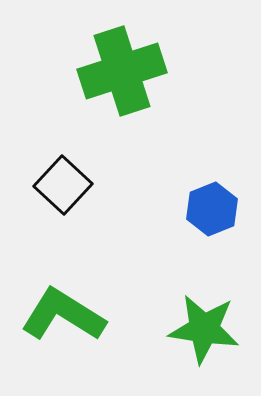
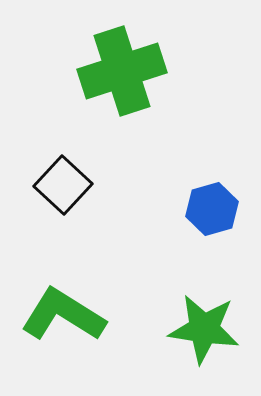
blue hexagon: rotated 6 degrees clockwise
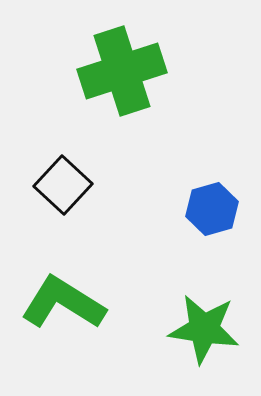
green L-shape: moved 12 px up
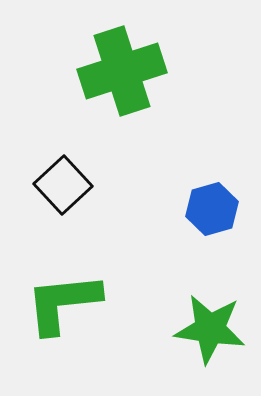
black square: rotated 4 degrees clockwise
green L-shape: rotated 38 degrees counterclockwise
green star: moved 6 px right
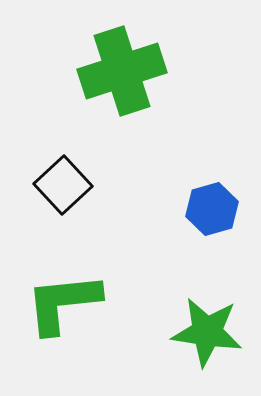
green star: moved 3 px left, 3 px down
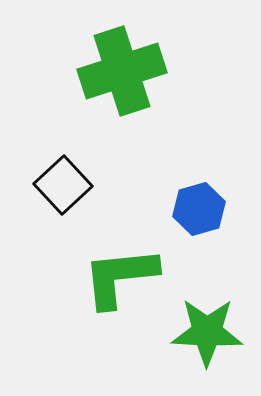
blue hexagon: moved 13 px left
green L-shape: moved 57 px right, 26 px up
green star: rotated 6 degrees counterclockwise
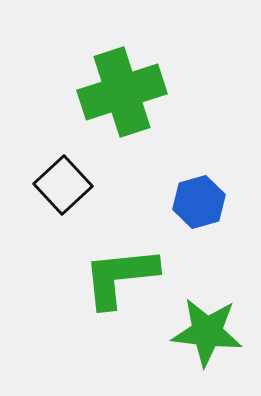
green cross: moved 21 px down
blue hexagon: moved 7 px up
green star: rotated 4 degrees clockwise
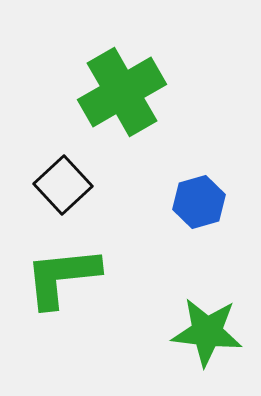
green cross: rotated 12 degrees counterclockwise
green L-shape: moved 58 px left
